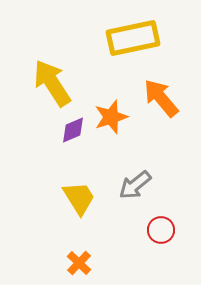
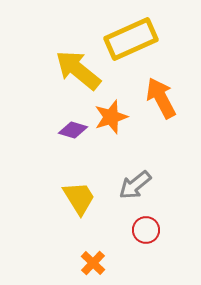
yellow rectangle: moved 2 px left, 1 px down; rotated 12 degrees counterclockwise
yellow arrow: moved 26 px right, 13 px up; rotated 18 degrees counterclockwise
orange arrow: rotated 12 degrees clockwise
purple diamond: rotated 40 degrees clockwise
red circle: moved 15 px left
orange cross: moved 14 px right
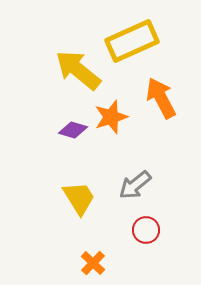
yellow rectangle: moved 1 px right, 2 px down
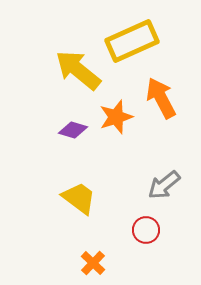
orange star: moved 5 px right
gray arrow: moved 29 px right
yellow trapezoid: rotated 21 degrees counterclockwise
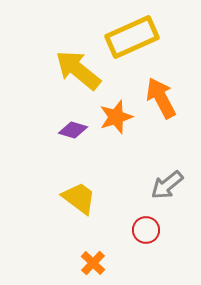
yellow rectangle: moved 4 px up
gray arrow: moved 3 px right
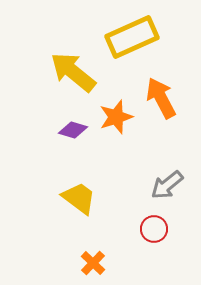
yellow arrow: moved 5 px left, 2 px down
red circle: moved 8 px right, 1 px up
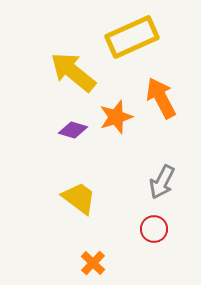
gray arrow: moved 5 px left, 3 px up; rotated 24 degrees counterclockwise
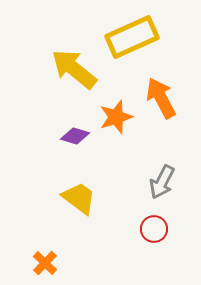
yellow arrow: moved 1 px right, 3 px up
purple diamond: moved 2 px right, 6 px down
orange cross: moved 48 px left
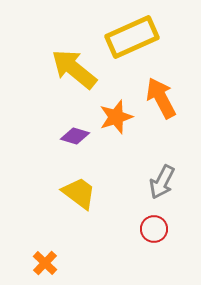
yellow trapezoid: moved 5 px up
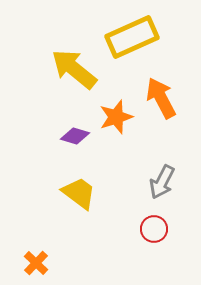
orange cross: moved 9 px left
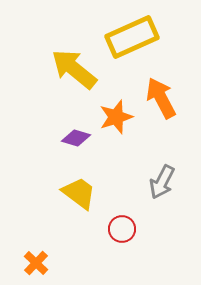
purple diamond: moved 1 px right, 2 px down
red circle: moved 32 px left
